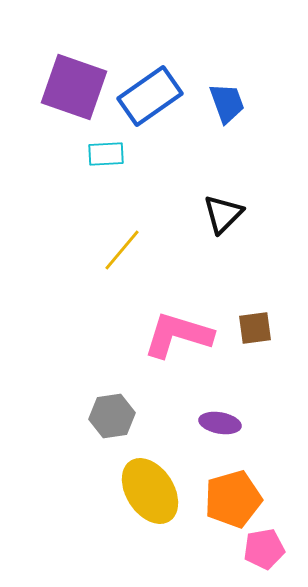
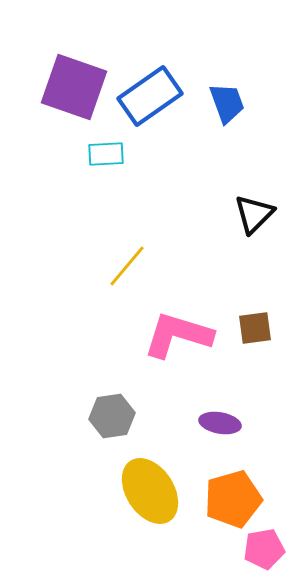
black triangle: moved 31 px right
yellow line: moved 5 px right, 16 px down
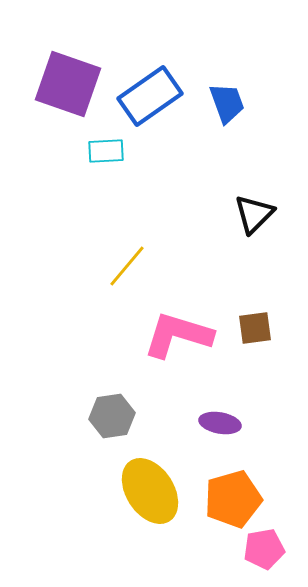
purple square: moved 6 px left, 3 px up
cyan rectangle: moved 3 px up
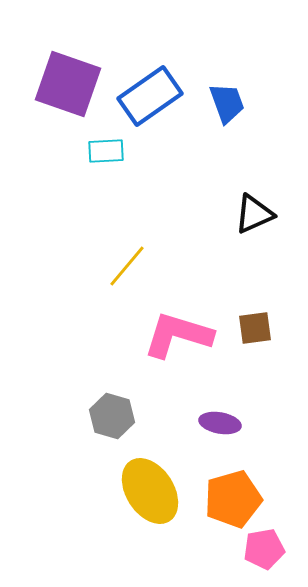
black triangle: rotated 21 degrees clockwise
gray hexagon: rotated 24 degrees clockwise
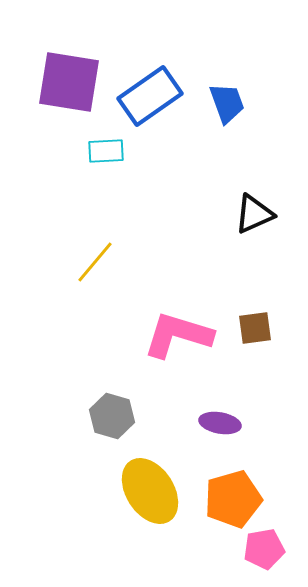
purple square: moved 1 px right, 2 px up; rotated 10 degrees counterclockwise
yellow line: moved 32 px left, 4 px up
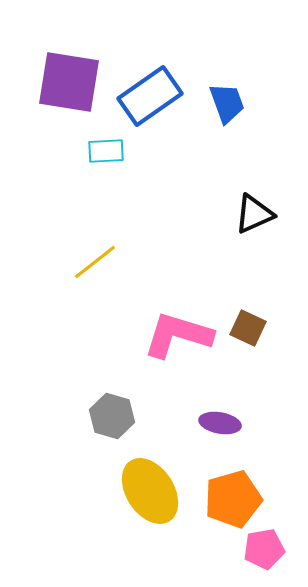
yellow line: rotated 12 degrees clockwise
brown square: moved 7 px left; rotated 33 degrees clockwise
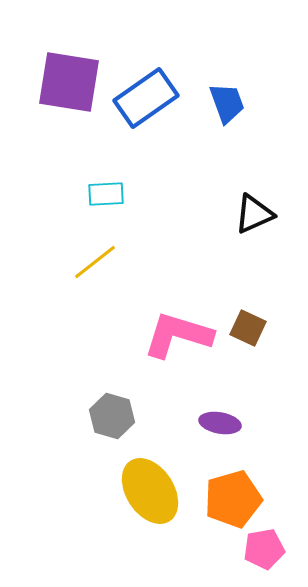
blue rectangle: moved 4 px left, 2 px down
cyan rectangle: moved 43 px down
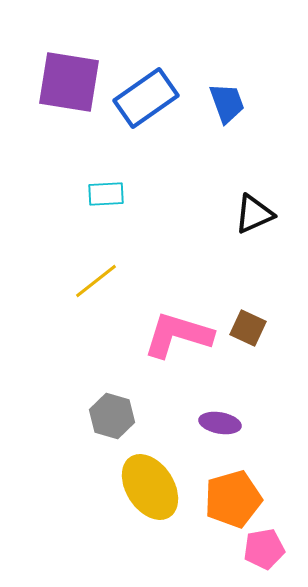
yellow line: moved 1 px right, 19 px down
yellow ellipse: moved 4 px up
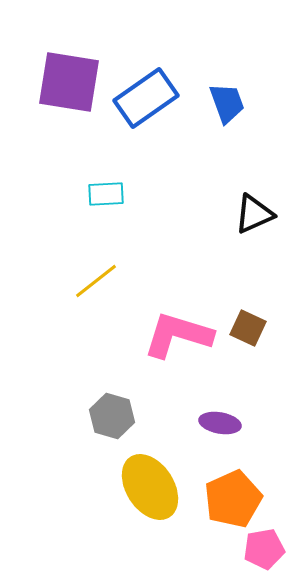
orange pentagon: rotated 8 degrees counterclockwise
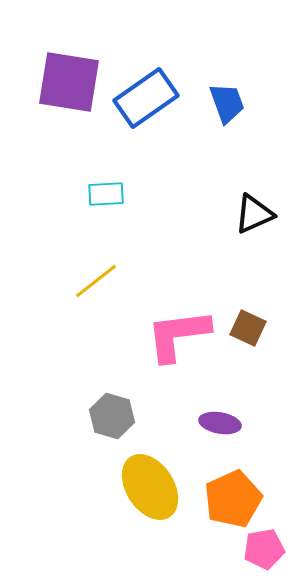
pink L-shape: rotated 24 degrees counterclockwise
